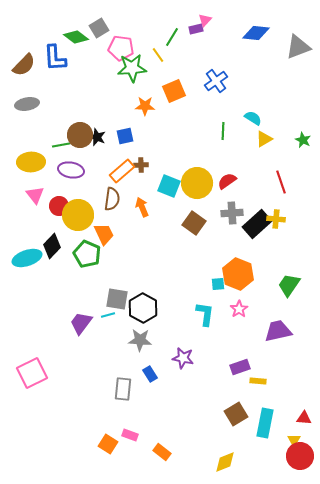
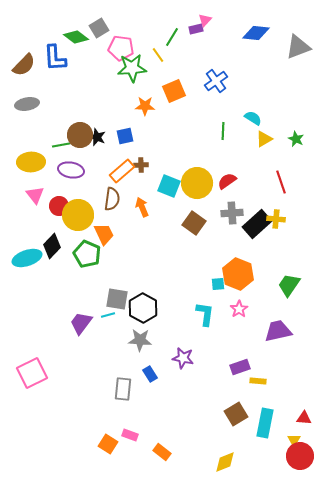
green star at (303, 140): moved 7 px left, 1 px up
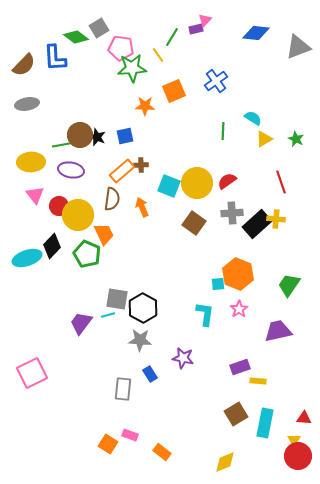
red circle at (300, 456): moved 2 px left
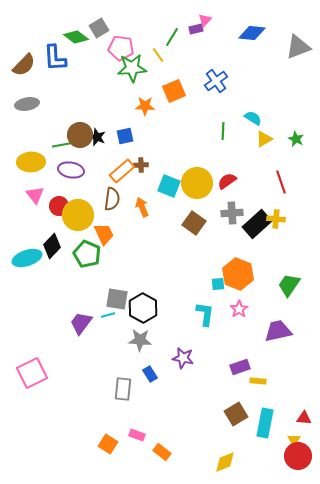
blue diamond at (256, 33): moved 4 px left
pink rectangle at (130, 435): moved 7 px right
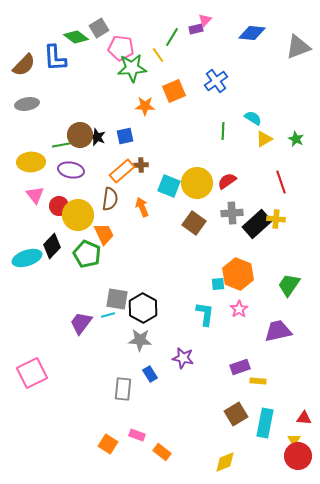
brown semicircle at (112, 199): moved 2 px left
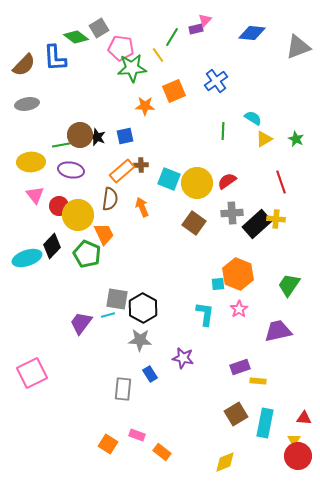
cyan square at (169, 186): moved 7 px up
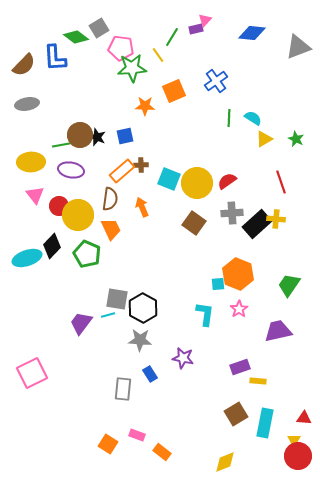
green line at (223, 131): moved 6 px right, 13 px up
orange trapezoid at (104, 234): moved 7 px right, 5 px up
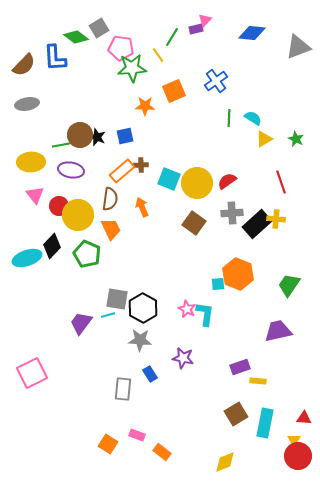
pink star at (239, 309): moved 52 px left; rotated 12 degrees counterclockwise
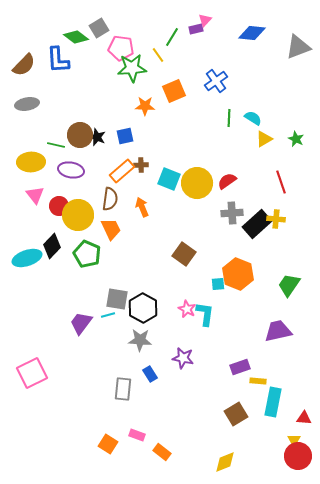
blue L-shape at (55, 58): moved 3 px right, 2 px down
green line at (61, 145): moved 5 px left; rotated 24 degrees clockwise
brown square at (194, 223): moved 10 px left, 31 px down
cyan rectangle at (265, 423): moved 8 px right, 21 px up
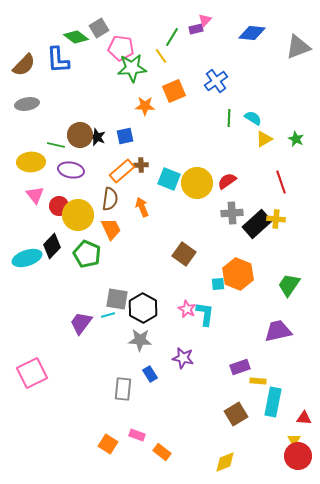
yellow line at (158, 55): moved 3 px right, 1 px down
